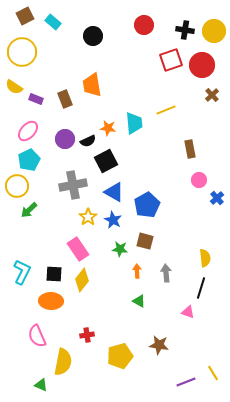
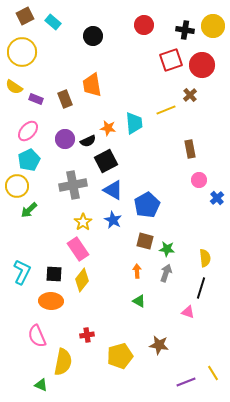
yellow circle at (214, 31): moved 1 px left, 5 px up
brown cross at (212, 95): moved 22 px left
blue triangle at (114, 192): moved 1 px left, 2 px up
yellow star at (88, 217): moved 5 px left, 5 px down
green star at (120, 249): moved 47 px right
gray arrow at (166, 273): rotated 24 degrees clockwise
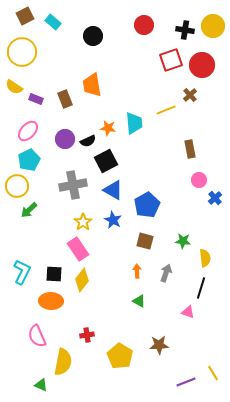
blue cross at (217, 198): moved 2 px left
green star at (167, 249): moved 16 px right, 8 px up
brown star at (159, 345): rotated 12 degrees counterclockwise
yellow pentagon at (120, 356): rotated 25 degrees counterclockwise
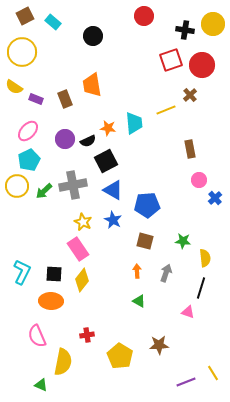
red circle at (144, 25): moved 9 px up
yellow circle at (213, 26): moved 2 px up
blue pentagon at (147, 205): rotated 25 degrees clockwise
green arrow at (29, 210): moved 15 px right, 19 px up
yellow star at (83, 222): rotated 12 degrees counterclockwise
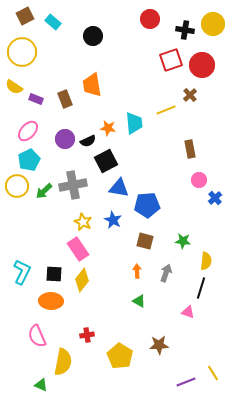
red circle at (144, 16): moved 6 px right, 3 px down
blue triangle at (113, 190): moved 6 px right, 2 px up; rotated 20 degrees counterclockwise
yellow semicircle at (205, 258): moved 1 px right, 3 px down; rotated 12 degrees clockwise
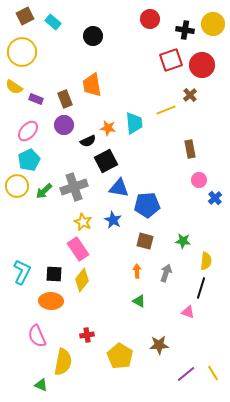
purple circle at (65, 139): moved 1 px left, 14 px up
gray cross at (73, 185): moved 1 px right, 2 px down; rotated 8 degrees counterclockwise
purple line at (186, 382): moved 8 px up; rotated 18 degrees counterclockwise
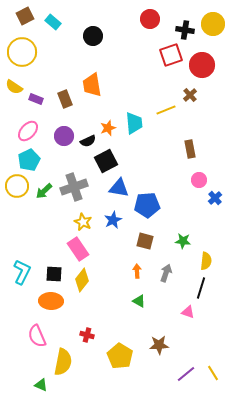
red square at (171, 60): moved 5 px up
purple circle at (64, 125): moved 11 px down
orange star at (108, 128): rotated 28 degrees counterclockwise
blue star at (113, 220): rotated 18 degrees clockwise
red cross at (87, 335): rotated 24 degrees clockwise
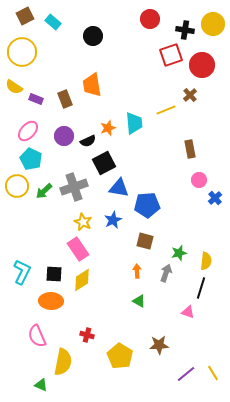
cyan pentagon at (29, 160): moved 2 px right, 1 px up; rotated 20 degrees counterclockwise
black square at (106, 161): moved 2 px left, 2 px down
green star at (183, 241): moved 4 px left, 12 px down; rotated 21 degrees counterclockwise
yellow diamond at (82, 280): rotated 20 degrees clockwise
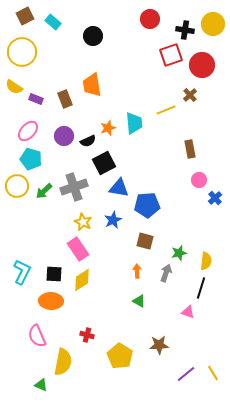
cyan pentagon at (31, 159): rotated 10 degrees counterclockwise
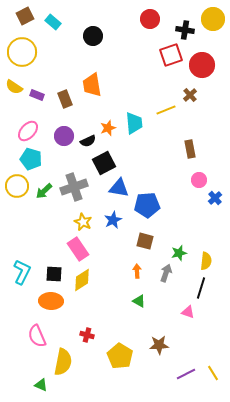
yellow circle at (213, 24): moved 5 px up
purple rectangle at (36, 99): moved 1 px right, 4 px up
purple line at (186, 374): rotated 12 degrees clockwise
